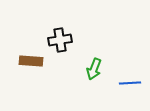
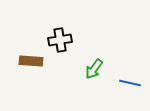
green arrow: rotated 15 degrees clockwise
blue line: rotated 15 degrees clockwise
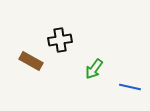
brown rectangle: rotated 25 degrees clockwise
blue line: moved 4 px down
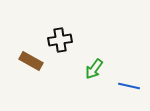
blue line: moved 1 px left, 1 px up
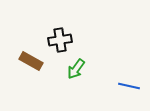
green arrow: moved 18 px left
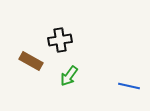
green arrow: moved 7 px left, 7 px down
